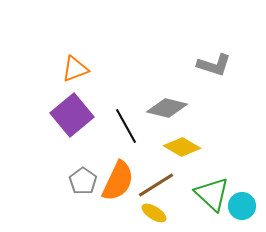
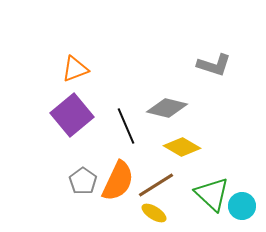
black line: rotated 6 degrees clockwise
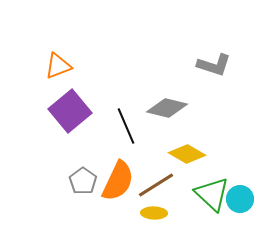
orange triangle: moved 17 px left, 3 px up
purple square: moved 2 px left, 4 px up
yellow diamond: moved 5 px right, 7 px down
cyan circle: moved 2 px left, 7 px up
yellow ellipse: rotated 30 degrees counterclockwise
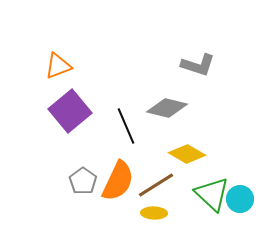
gray L-shape: moved 16 px left
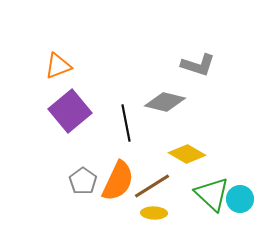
gray diamond: moved 2 px left, 6 px up
black line: moved 3 px up; rotated 12 degrees clockwise
brown line: moved 4 px left, 1 px down
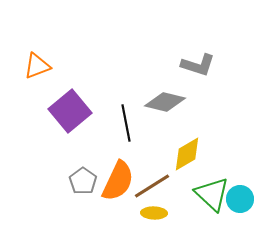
orange triangle: moved 21 px left
yellow diamond: rotated 60 degrees counterclockwise
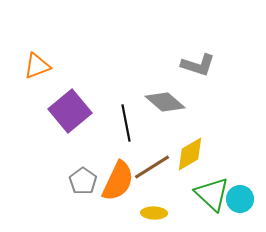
gray diamond: rotated 27 degrees clockwise
yellow diamond: moved 3 px right
brown line: moved 19 px up
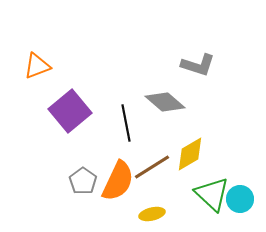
yellow ellipse: moved 2 px left, 1 px down; rotated 15 degrees counterclockwise
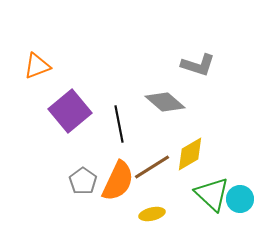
black line: moved 7 px left, 1 px down
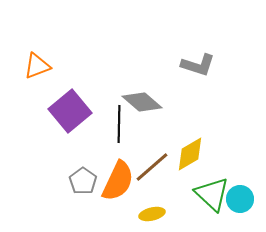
gray diamond: moved 23 px left
black line: rotated 12 degrees clockwise
brown line: rotated 9 degrees counterclockwise
